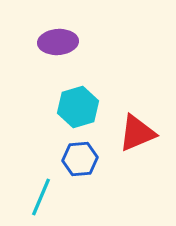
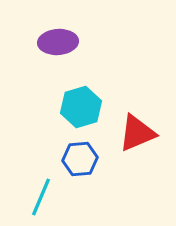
cyan hexagon: moved 3 px right
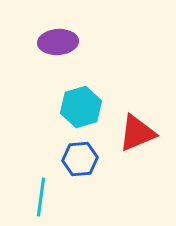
cyan line: rotated 15 degrees counterclockwise
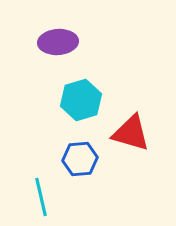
cyan hexagon: moved 7 px up
red triangle: moved 6 px left; rotated 39 degrees clockwise
cyan line: rotated 21 degrees counterclockwise
